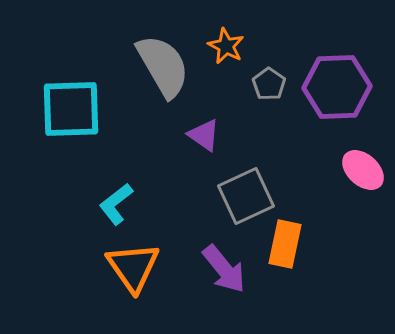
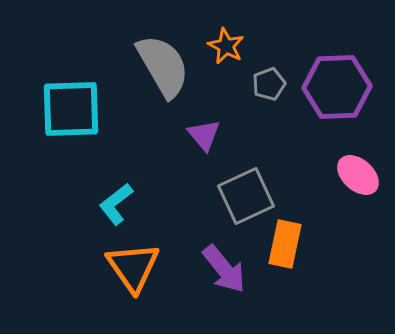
gray pentagon: rotated 16 degrees clockwise
purple triangle: rotated 15 degrees clockwise
pink ellipse: moved 5 px left, 5 px down
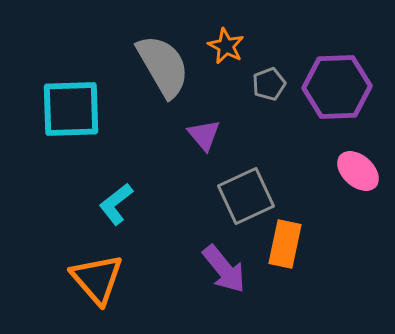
pink ellipse: moved 4 px up
orange triangle: moved 36 px left, 12 px down; rotated 6 degrees counterclockwise
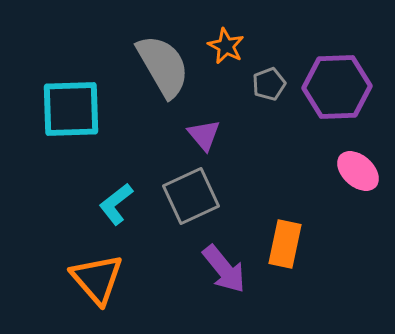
gray square: moved 55 px left
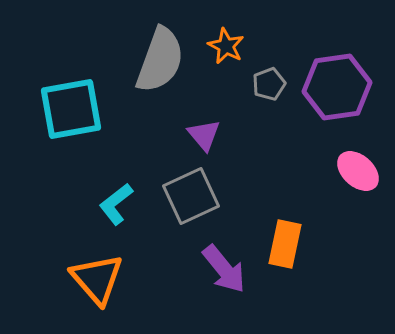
gray semicircle: moved 3 px left, 6 px up; rotated 50 degrees clockwise
purple hexagon: rotated 6 degrees counterclockwise
cyan square: rotated 8 degrees counterclockwise
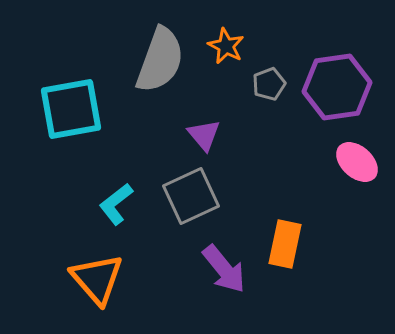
pink ellipse: moved 1 px left, 9 px up
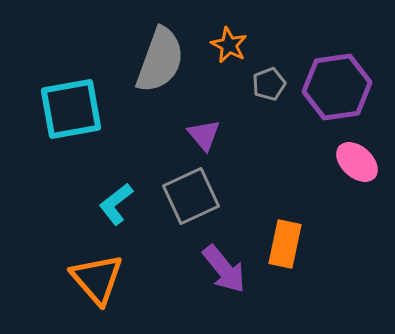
orange star: moved 3 px right, 1 px up
